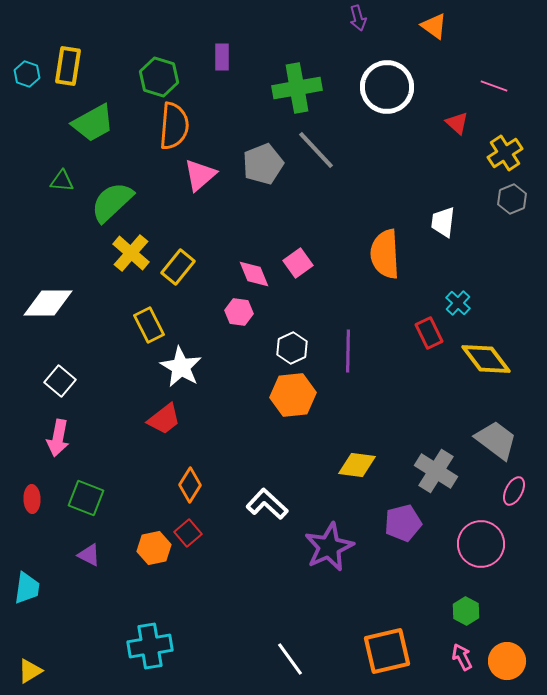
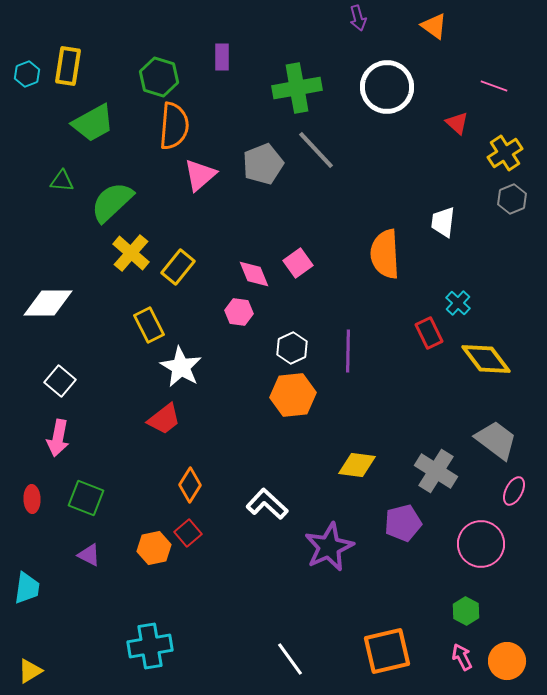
cyan hexagon at (27, 74): rotated 20 degrees clockwise
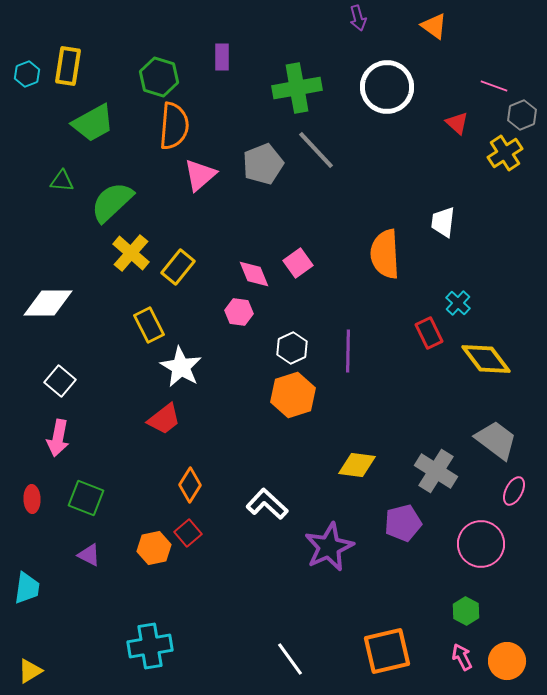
gray hexagon at (512, 199): moved 10 px right, 84 px up
orange hexagon at (293, 395): rotated 12 degrees counterclockwise
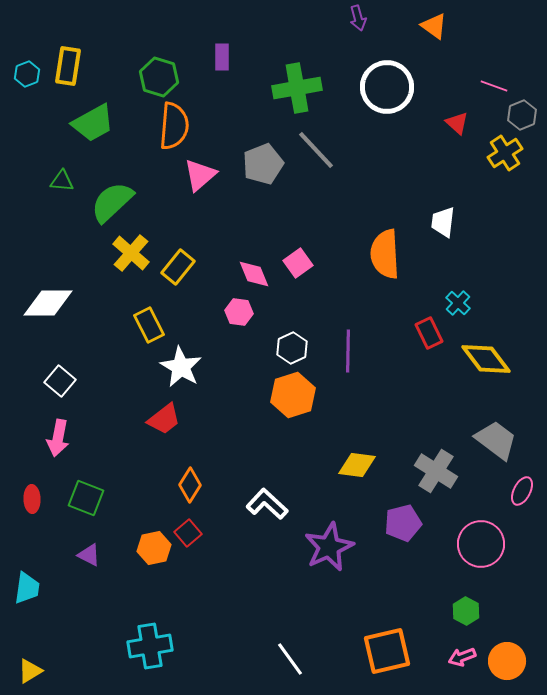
pink ellipse at (514, 491): moved 8 px right
pink arrow at (462, 657): rotated 84 degrees counterclockwise
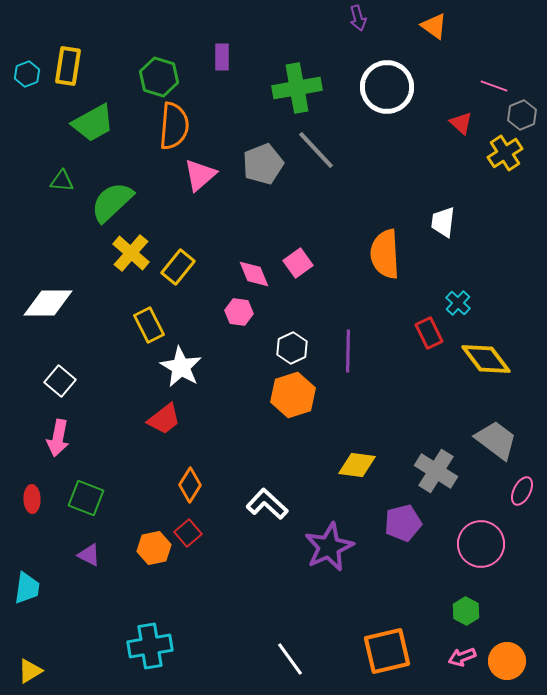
red triangle at (457, 123): moved 4 px right
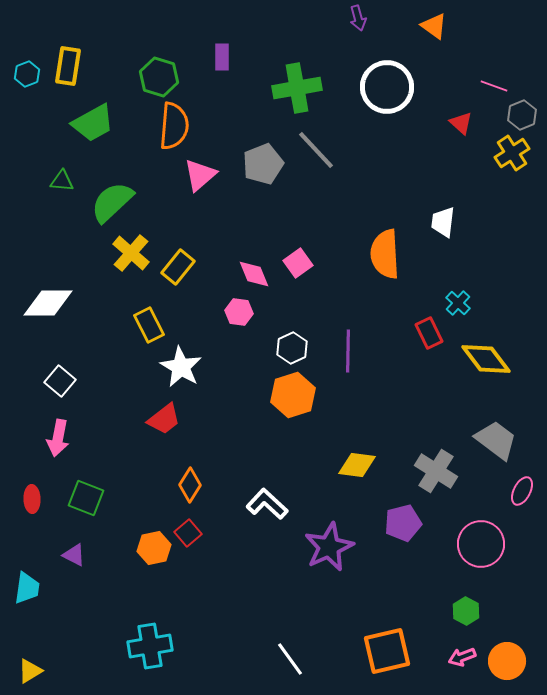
yellow cross at (505, 153): moved 7 px right
purple triangle at (89, 555): moved 15 px left
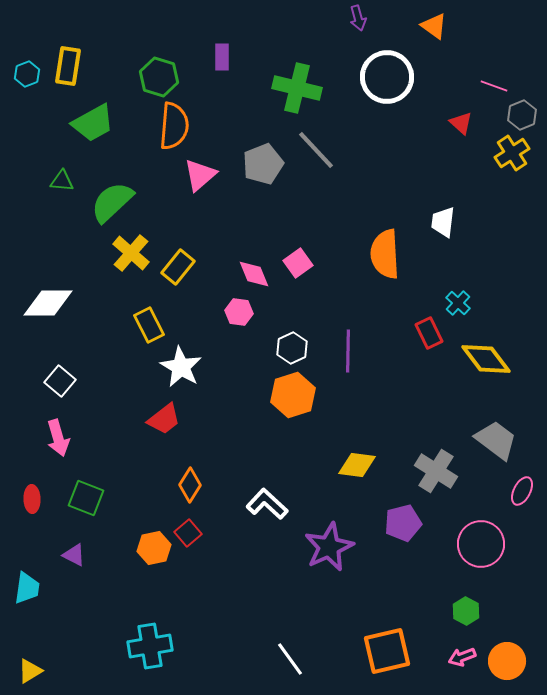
white circle at (387, 87): moved 10 px up
green cross at (297, 88): rotated 24 degrees clockwise
pink arrow at (58, 438): rotated 27 degrees counterclockwise
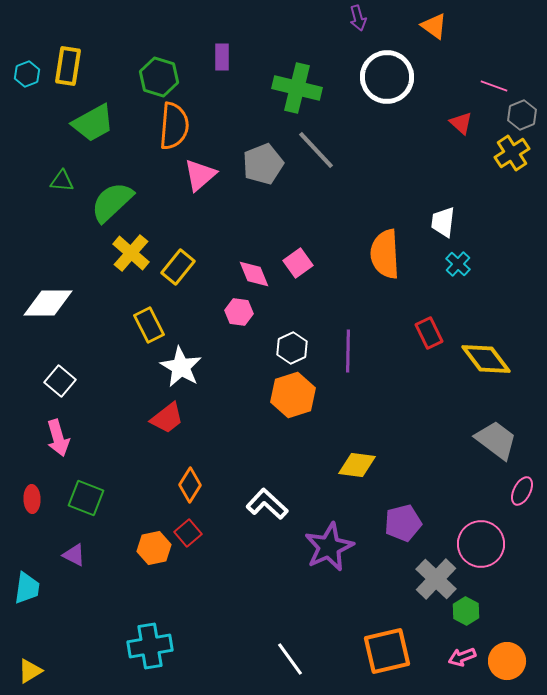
cyan cross at (458, 303): moved 39 px up
red trapezoid at (164, 419): moved 3 px right, 1 px up
gray cross at (436, 471): moved 108 px down; rotated 12 degrees clockwise
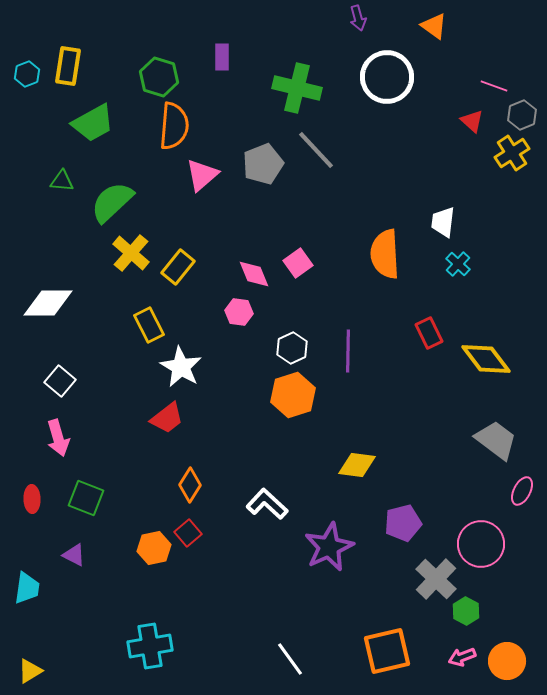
red triangle at (461, 123): moved 11 px right, 2 px up
pink triangle at (200, 175): moved 2 px right
